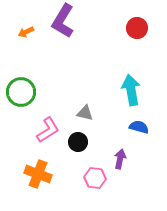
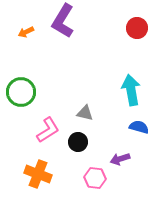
purple arrow: rotated 120 degrees counterclockwise
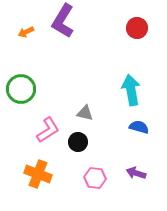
green circle: moved 3 px up
purple arrow: moved 16 px right, 14 px down; rotated 36 degrees clockwise
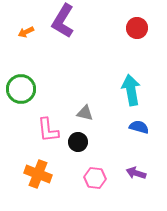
pink L-shape: rotated 116 degrees clockwise
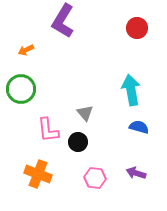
orange arrow: moved 18 px down
gray triangle: rotated 36 degrees clockwise
